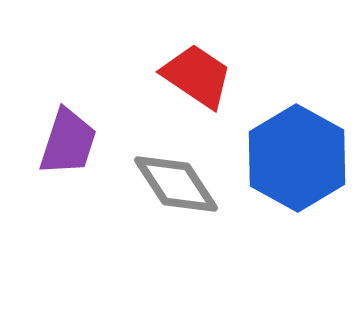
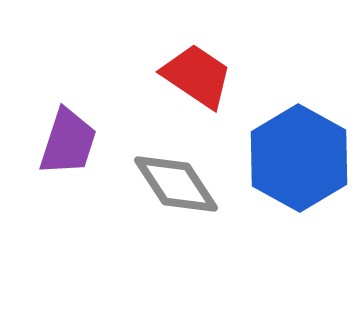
blue hexagon: moved 2 px right
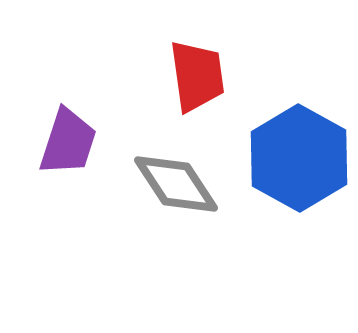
red trapezoid: rotated 48 degrees clockwise
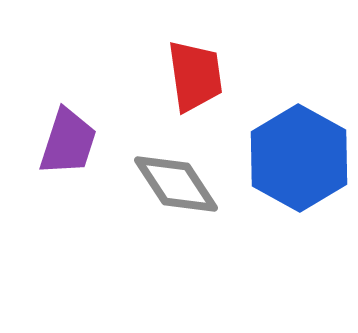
red trapezoid: moved 2 px left
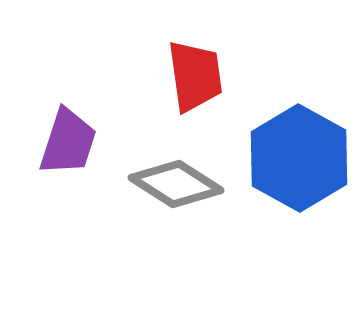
gray diamond: rotated 24 degrees counterclockwise
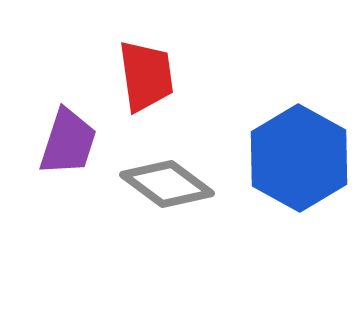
red trapezoid: moved 49 px left
gray diamond: moved 9 px left; rotated 4 degrees clockwise
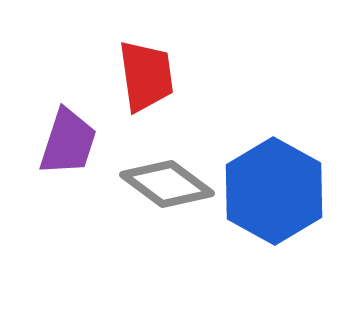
blue hexagon: moved 25 px left, 33 px down
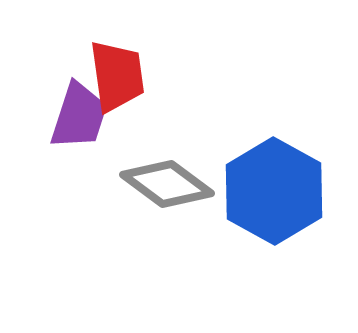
red trapezoid: moved 29 px left
purple trapezoid: moved 11 px right, 26 px up
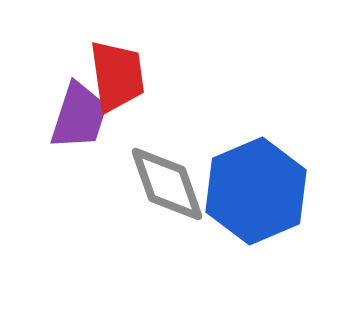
gray diamond: rotated 34 degrees clockwise
blue hexagon: moved 18 px left; rotated 8 degrees clockwise
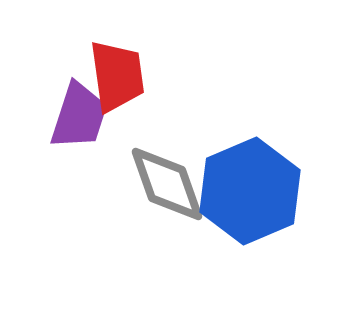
blue hexagon: moved 6 px left
